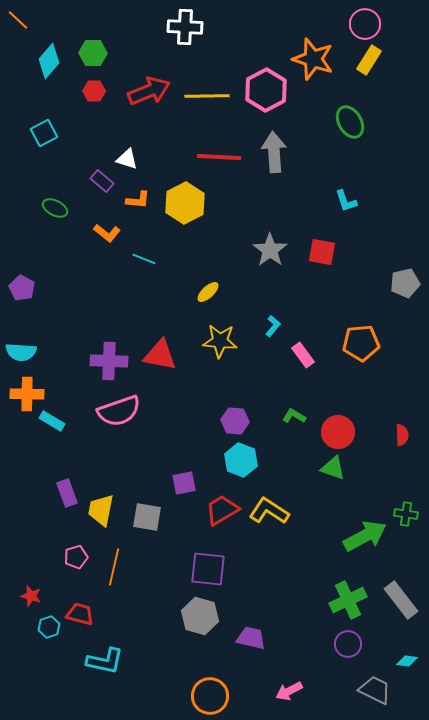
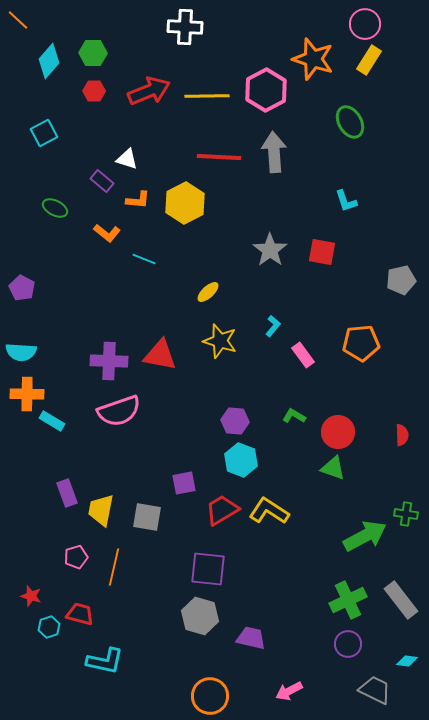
gray pentagon at (405, 283): moved 4 px left, 3 px up
yellow star at (220, 341): rotated 12 degrees clockwise
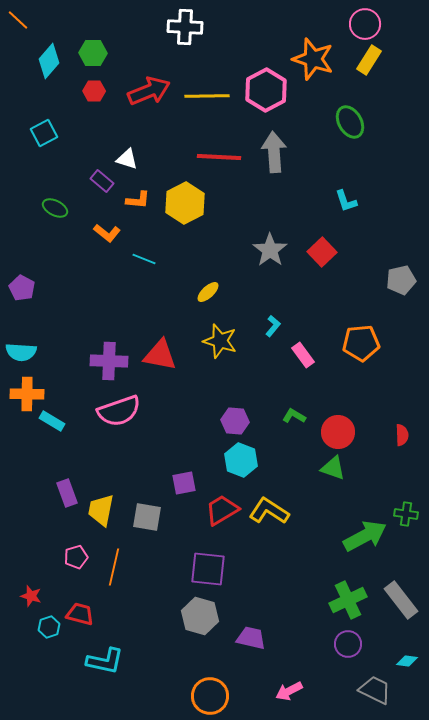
red square at (322, 252): rotated 36 degrees clockwise
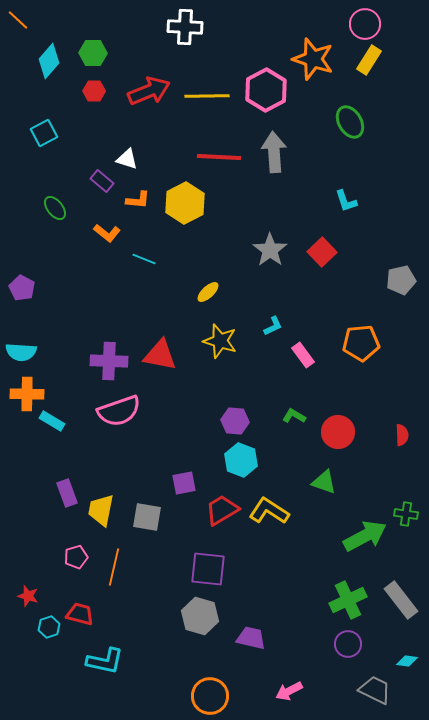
green ellipse at (55, 208): rotated 25 degrees clockwise
cyan L-shape at (273, 326): rotated 25 degrees clockwise
green triangle at (333, 468): moved 9 px left, 14 px down
red star at (31, 596): moved 3 px left
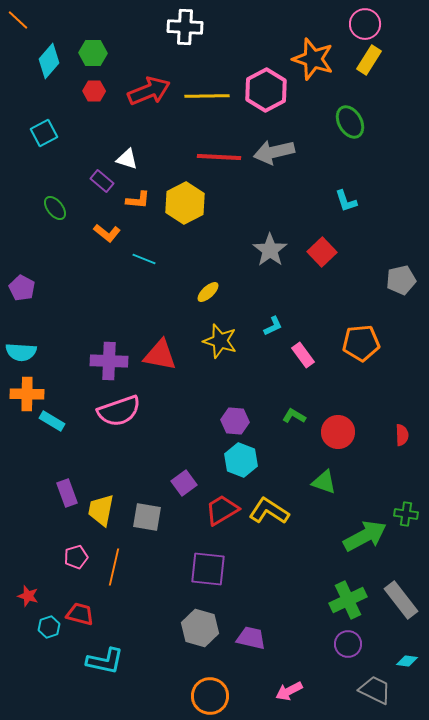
gray arrow at (274, 152): rotated 99 degrees counterclockwise
purple square at (184, 483): rotated 25 degrees counterclockwise
gray hexagon at (200, 616): moved 12 px down
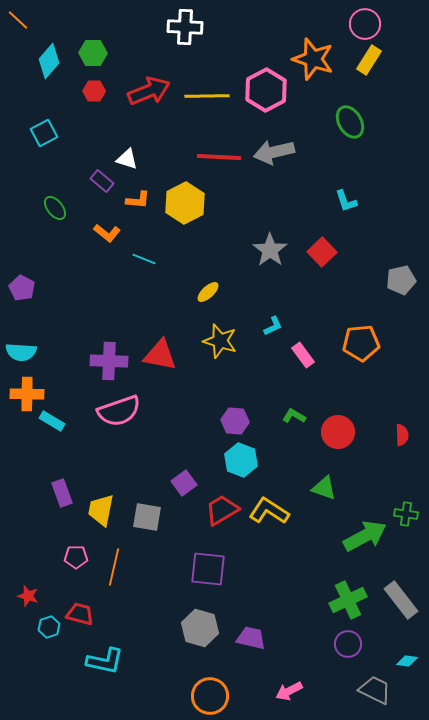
green triangle at (324, 482): moved 6 px down
purple rectangle at (67, 493): moved 5 px left
pink pentagon at (76, 557): rotated 15 degrees clockwise
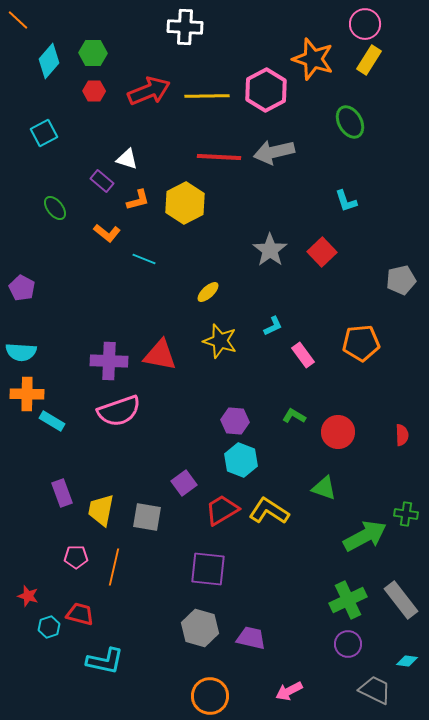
orange L-shape at (138, 200): rotated 20 degrees counterclockwise
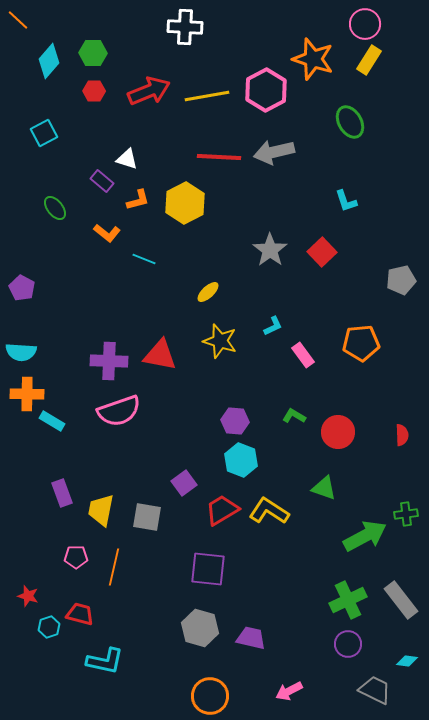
yellow line at (207, 96): rotated 9 degrees counterclockwise
green cross at (406, 514): rotated 15 degrees counterclockwise
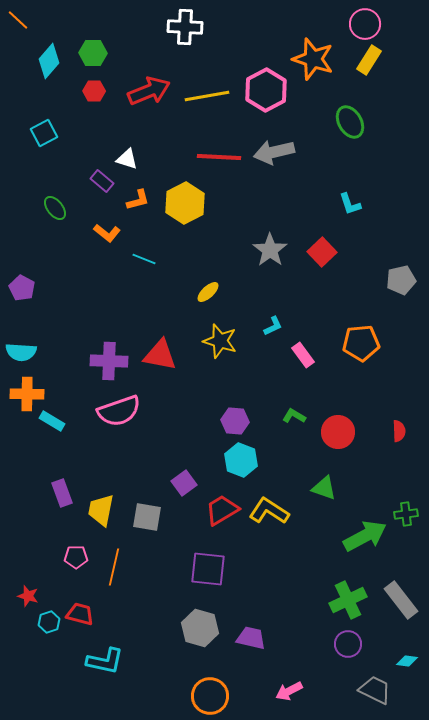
cyan L-shape at (346, 201): moved 4 px right, 3 px down
red semicircle at (402, 435): moved 3 px left, 4 px up
cyan hexagon at (49, 627): moved 5 px up
